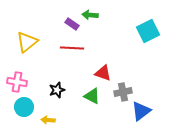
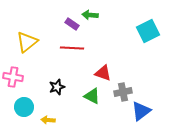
pink cross: moved 4 px left, 5 px up
black star: moved 3 px up
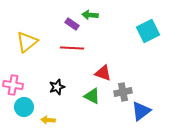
pink cross: moved 8 px down
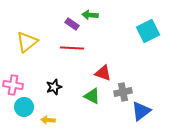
black star: moved 3 px left
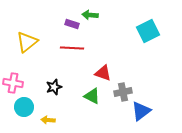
purple rectangle: rotated 16 degrees counterclockwise
pink cross: moved 2 px up
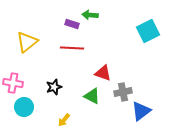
yellow arrow: moved 16 px right; rotated 56 degrees counterclockwise
